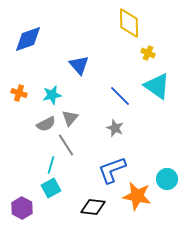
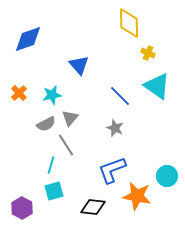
orange cross: rotated 28 degrees clockwise
cyan circle: moved 3 px up
cyan square: moved 3 px right, 3 px down; rotated 12 degrees clockwise
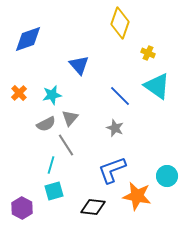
yellow diamond: moved 9 px left; rotated 20 degrees clockwise
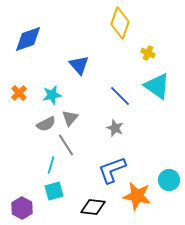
cyan circle: moved 2 px right, 4 px down
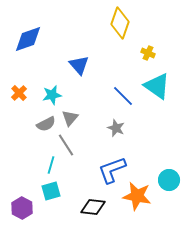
blue line: moved 3 px right
gray star: moved 1 px right
cyan square: moved 3 px left
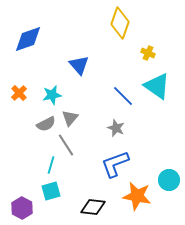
blue L-shape: moved 3 px right, 6 px up
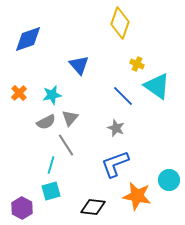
yellow cross: moved 11 px left, 11 px down
gray semicircle: moved 2 px up
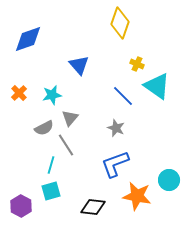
gray semicircle: moved 2 px left, 6 px down
purple hexagon: moved 1 px left, 2 px up
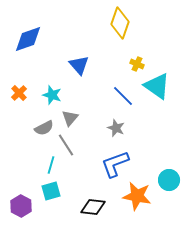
cyan star: rotated 30 degrees clockwise
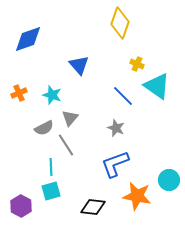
orange cross: rotated 21 degrees clockwise
cyan line: moved 2 px down; rotated 18 degrees counterclockwise
